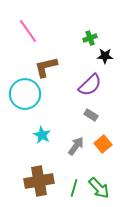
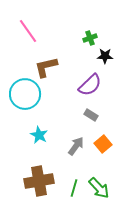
cyan star: moved 3 px left
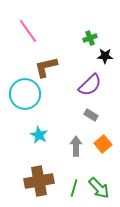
gray arrow: rotated 36 degrees counterclockwise
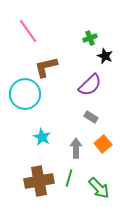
black star: rotated 21 degrees clockwise
gray rectangle: moved 2 px down
cyan star: moved 3 px right, 2 px down
gray arrow: moved 2 px down
green line: moved 5 px left, 10 px up
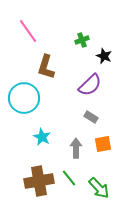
green cross: moved 8 px left, 2 px down
black star: moved 1 px left
brown L-shape: rotated 60 degrees counterclockwise
cyan circle: moved 1 px left, 4 px down
orange square: rotated 30 degrees clockwise
green line: rotated 54 degrees counterclockwise
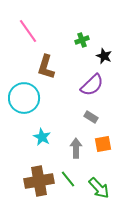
purple semicircle: moved 2 px right
green line: moved 1 px left, 1 px down
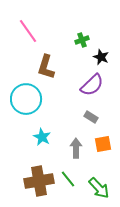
black star: moved 3 px left, 1 px down
cyan circle: moved 2 px right, 1 px down
